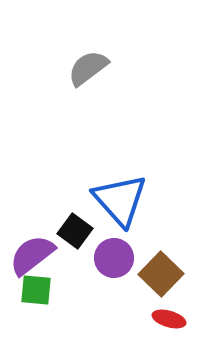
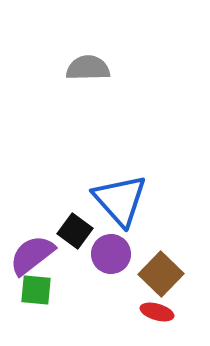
gray semicircle: rotated 36 degrees clockwise
purple circle: moved 3 px left, 4 px up
red ellipse: moved 12 px left, 7 px up
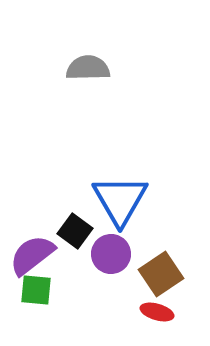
blue triangle: rotated 12 degrees clockwise
brown square: rotated 12 degrees clockwise
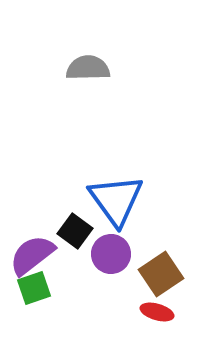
blue triangle: moved 4 px left; rotated 6 degrees counterclockwise
green square: moved 2 px left, 2 px up; rotated 24 degrees counterclockwise
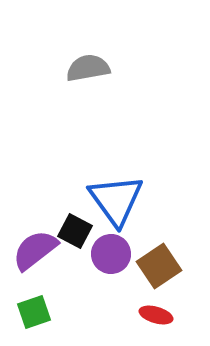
gray semicircle: rotated 9 degrees counterclockwise
black square: rotated 8 degrees counterclockwise
purple semicircle: moved 3 px right, 5 px up
brown square: moved 2 px left, 8 px up
green square: moved 24 px down
red ellipse: moved 1 px left, 3 px down
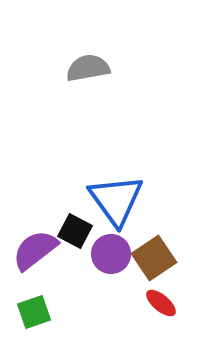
brown square: moved 5 px left, 8 px up
red ellipse: moved 5 px right, 12 px up; rotated 24 degrees clockwise
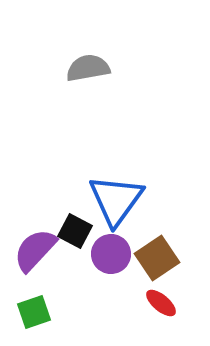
blue triangle: rotated 12 degrees clockwise
purple semicircle: rotated 9 degrees counterclockwise
brown square: moved 3 px right
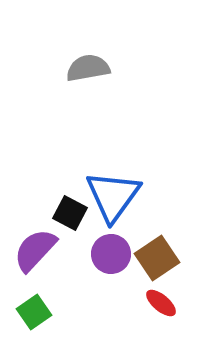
blue triangle: moved 3 px left, 4 px up
black square: moved 5 px left, 18 px up
green square: rotated 16 degrees counterclockwise
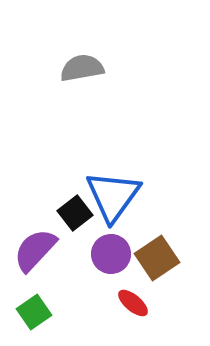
gray semicircle: moved 6 px left
black square: moved 5 px right; rotated 24 degrees clockwise
red ellipse: moved 28 px left
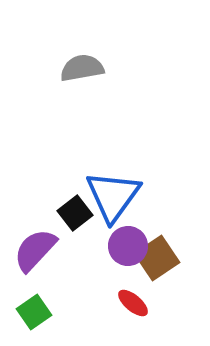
purple circle: moved 17 px right, 8 px up
